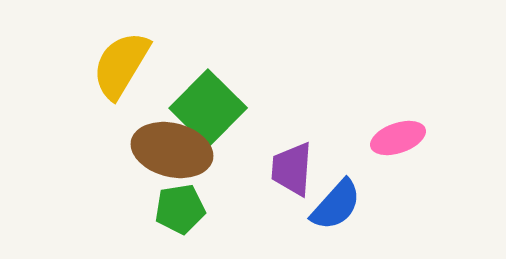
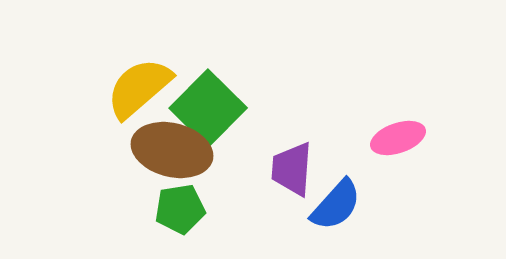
yellow semicircle: moved 18 px right, 23 px down; rotated 18 degrees clockwise
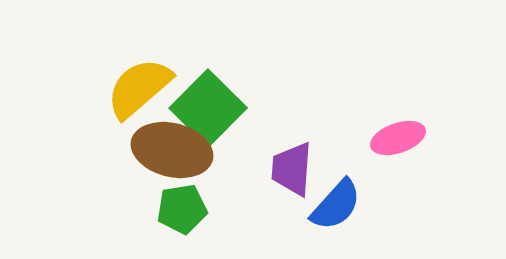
green pentagon: moved 2 px right
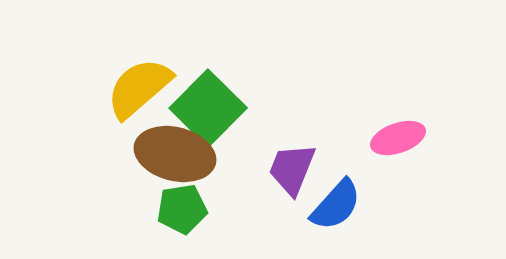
brown ellipse: moved 3 px right, 4 px down
purple trapezoid: rotated 18 degrees clockwise
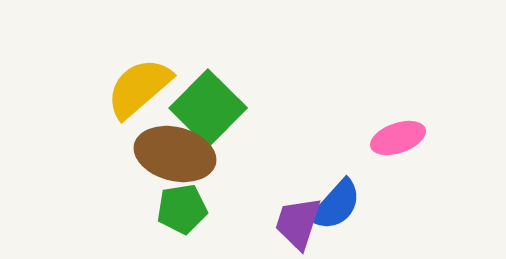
purple trapezoid: moved 6 px right, 54 px down; rotated 4 degrees counterclockwise
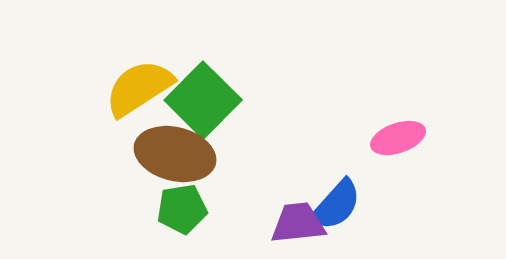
yellow semicircle: rotated 8 degrees clockwise
green square: moved 5 px left, 8 px up
purple trapezoid: rotated 66 degrees clockwise
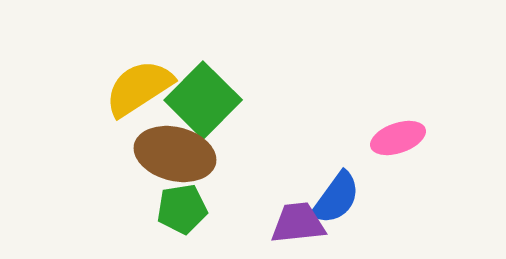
blue semicircle: moved 7 px up; rotated 6 degrees counterclockwise
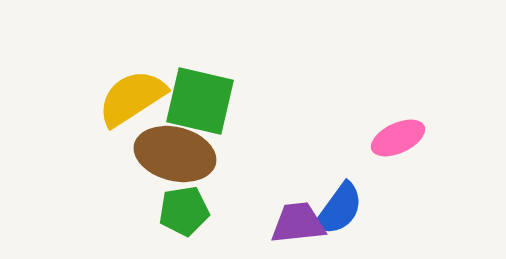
yellow semicircle: moved 7 px left, 10 px down
green square: moved 3 px left, 1 px down; rotated 32 degrees counterclockwise
pink ellipse: rotated 6 degrees counterclockwise
blue semicircle: moved 3 px right, 11 px down
green pentagon: moved 2 px right, 2 px down
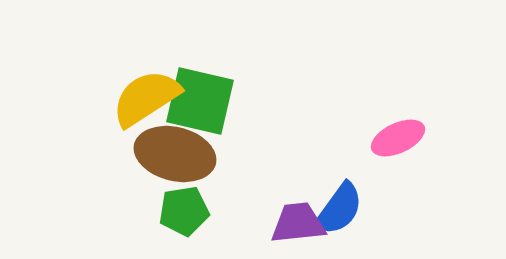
yellow semicircle: moved 14 px right
